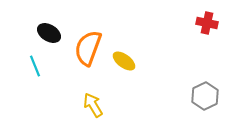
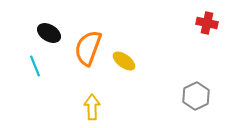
gray hexagon: moved 9 px left
yellow arrow: moved 1 px left, 2 px down; rotated 30 degrees clockwise
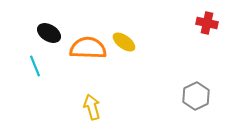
orange semicircle: rotated 72 degrees clockwise
yellow ellipse: moved 19 px up
yellow arrow: rotated 15 degrees counterclockwise
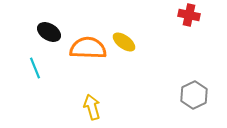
red cross: moved 18 px left, 8 px up
black ellipse: moved 1 px up
cyan line: moved 2 px down
gray hexagon: moved 2 px left, 1 px up
